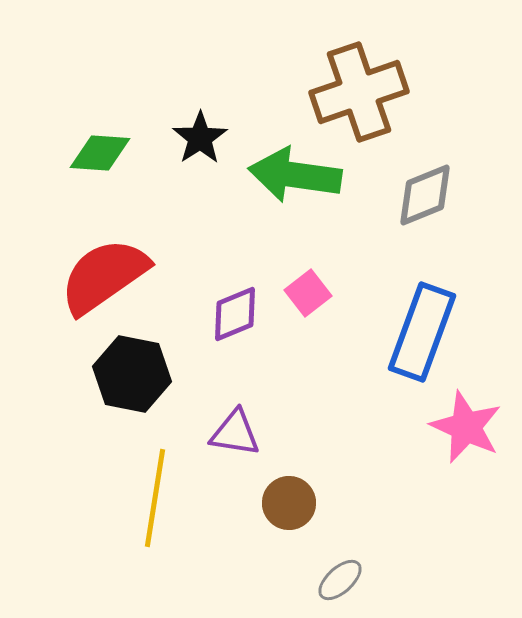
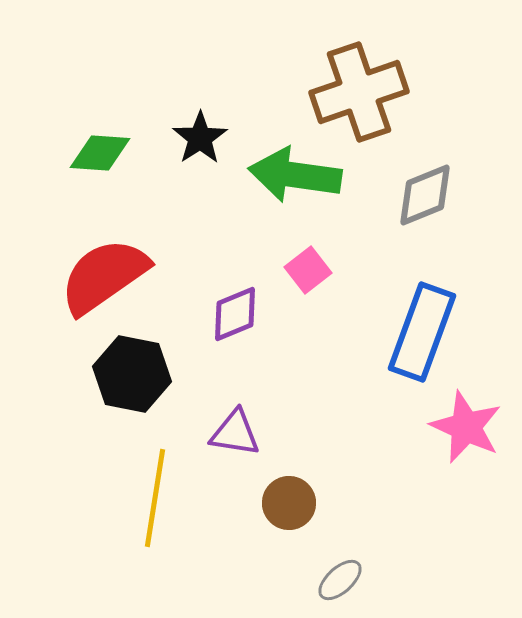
pink square: moved 23 px up
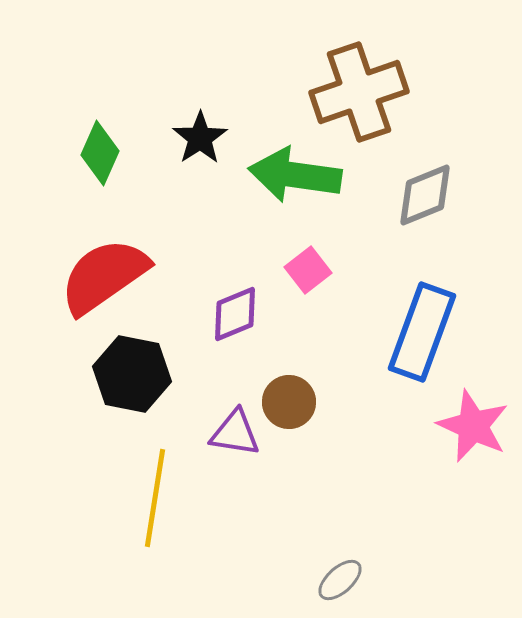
green diamond: rotated 70 degrees counterclockwise
pink star: moved 7 px right, 1 px up
brown circle: moved 101 px up
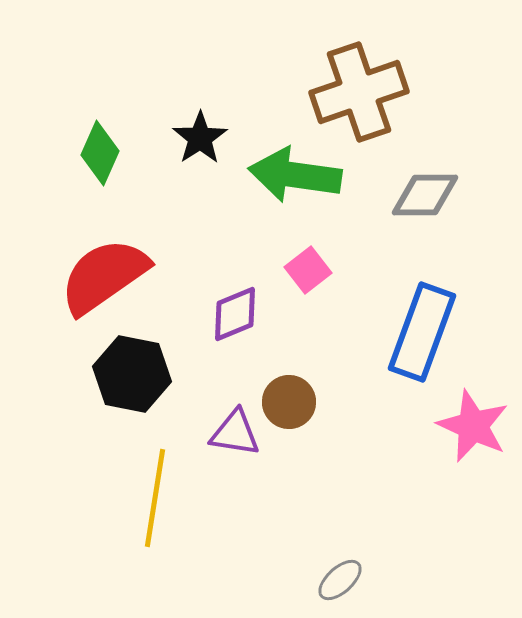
gray diamond: rotated 22 degrees clockwise
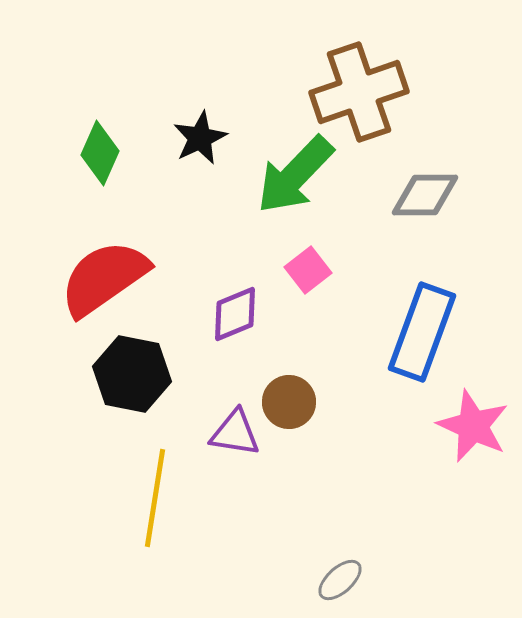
black star: rotated 8 degrees clockwise
green arrow: rotated 54 degrees counterclockwise
red semicircle: moved 2 px down
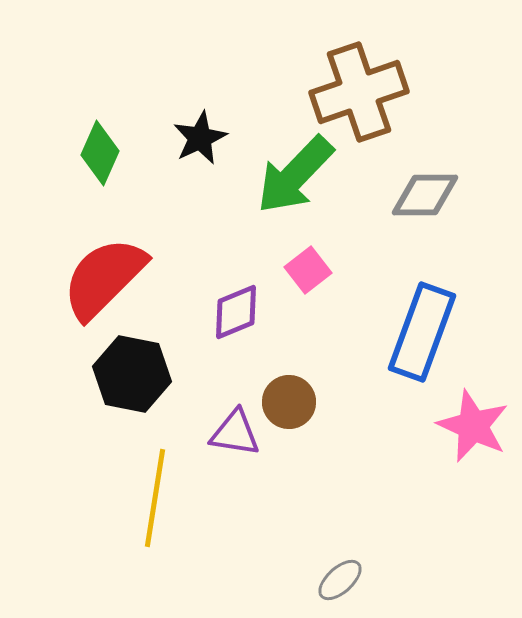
red semicircle: rotated 10 degrees counterclockwise
purple diamond: moved 1 px right, 2 px up
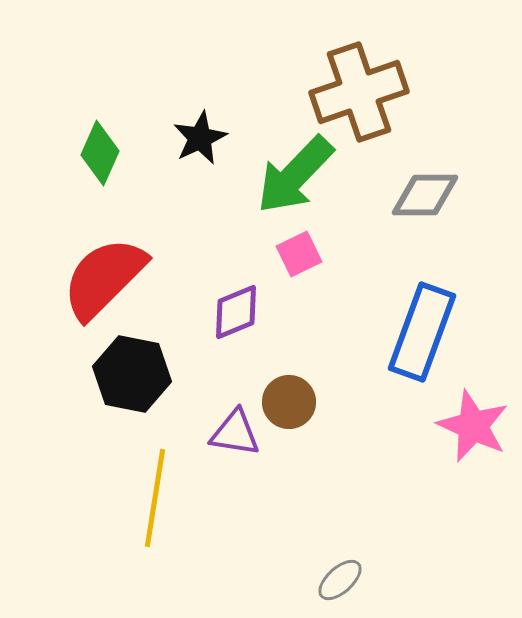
pink square: moved 9 px left, 16 px up; rotated 12 degrees clockwise
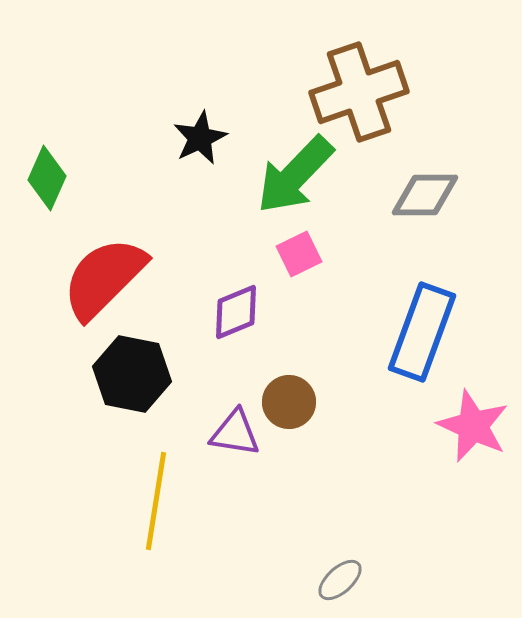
green diamond: moved 53 px left, 25 px down
yellow line: moved 1 px right, 3 px down
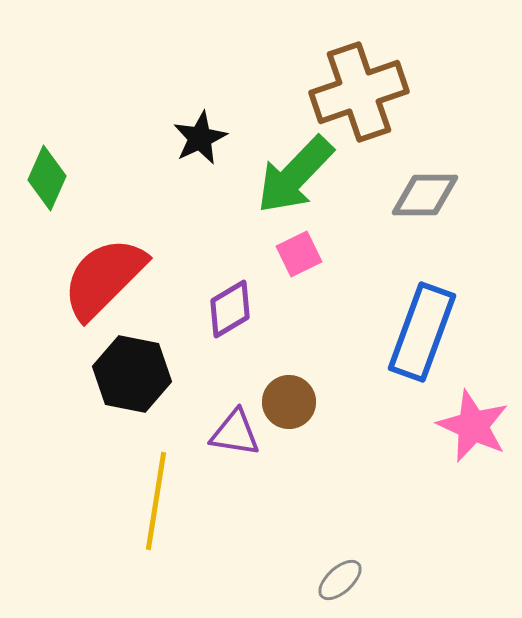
purple diamond: moved 6 px left, 3 px up; rotated 8 degrees counterclockwise
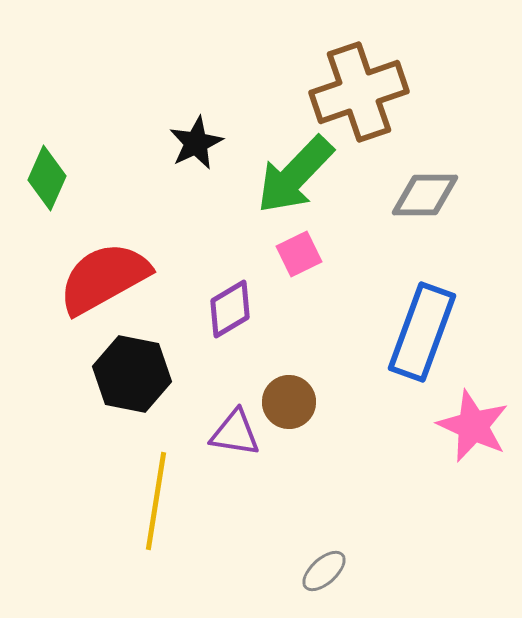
black star: moved 4 px left, 5 px down
red semicircle: rotated 16 degrees clockwise
gray ellipse: moved 16 px left, 9 px up
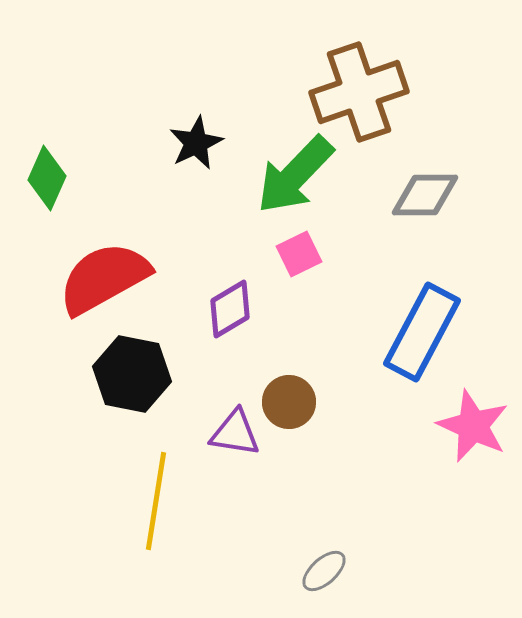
blue rectangle: rotated 8 degrees clockwise
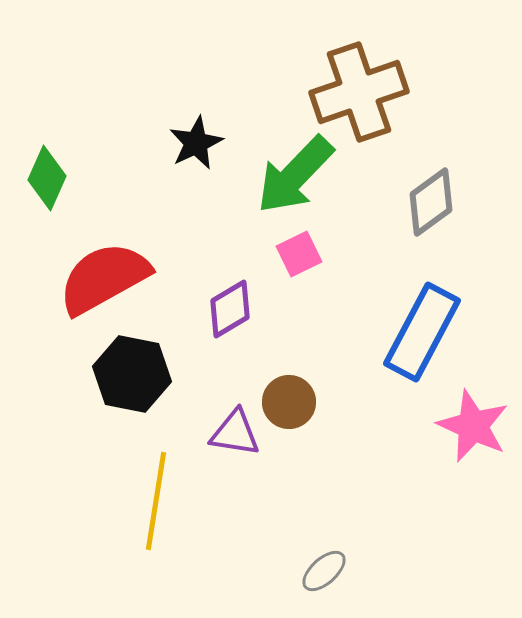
gray diamond: moved 6 px right, 7 px down; rotated 36 degrees counterclockwise
